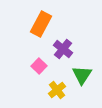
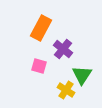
orange rectangle: moved 4 px down
pink square: rotated 28 degrees counterclockwise
yellow cross: moved 9 px right; rotated 18 degrees counterclockwise
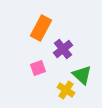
purple cross: rotated 12 degrees clockwise
pink square: moved 1 px left, 2 px down; rotated 35 degrees counterclockwise
green triangle: rotated 20 degrees counterclockwise
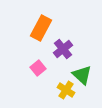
pink square: rotated 21 degrees counterclockwise
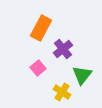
green triangle: rotated 25 degrees clockwise
yellow cross: moved 4 px left, 2 px down
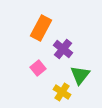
purple cross: rotated 12 degrees counterclockwise
green triangle: moved 2 px left
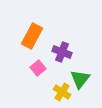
orange rectangle: moved 9 px left, 8 px down
purple cross: moved 1 px left, 3 px down; rotated 18 degrees counterclockwise
green triangle: moved 4 px down
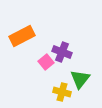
orange rectangle: moved 10 px left; rotated 35 degrees clockwise
pink square: moved 8 px right, 6 px up
yellow cross: rotated 18 degrees counterclockwise
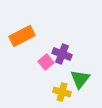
purple cross: moved 2 px down
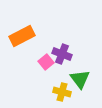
green triangle: rotated 15 degrees counterclockwise
